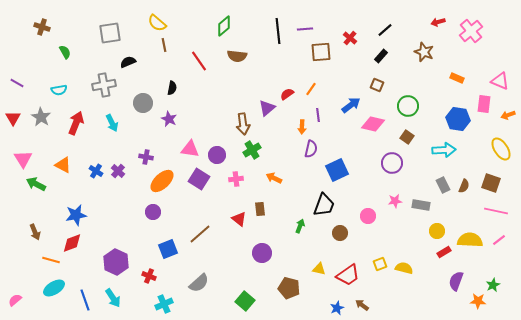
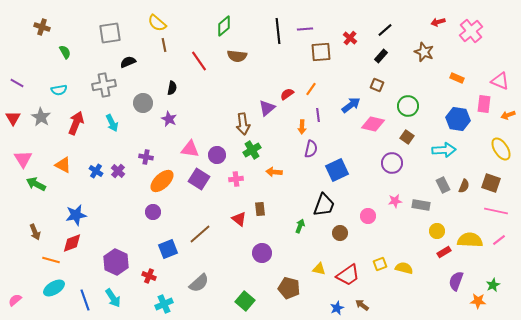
orange arrow at (274, 178): moved 6 px up; rotated 21 degrees counterclockwise
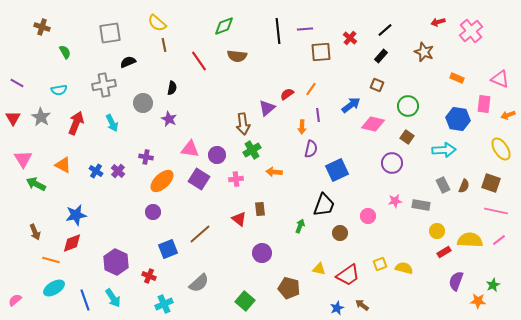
green diamond at (224, 26): rotated 20 degrees clockwise
pink triangle at (500, 81): moved 2 px up
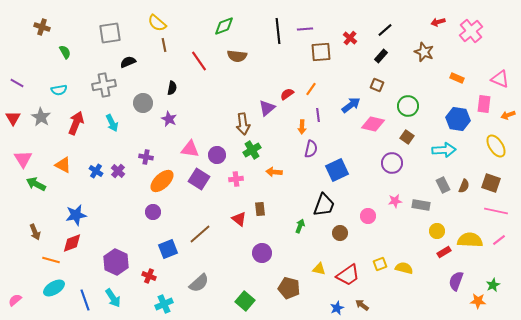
yellow ellipse at (501, 149): moved 5 px left, 3 px up
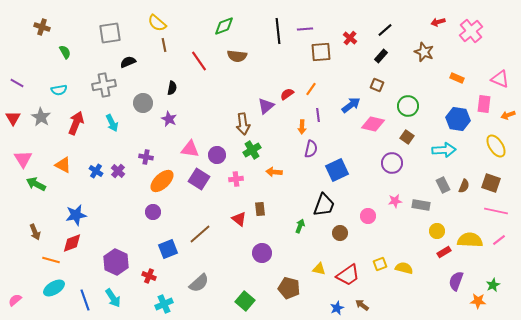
purple triangle at (267, 108): moved 1 px left, 2 px up
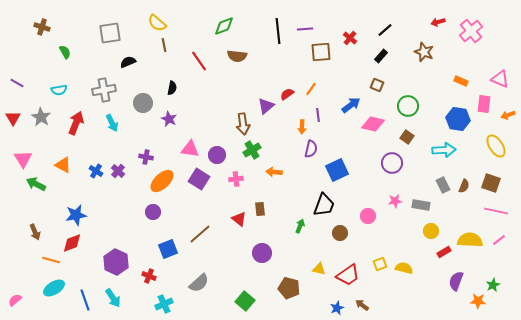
orange rectangle at (457, 78): moved 4 px right, 3 px down
gray cross at (104, 85): moved 5 px down
yellow circle at (437, 231): moved 6 px left
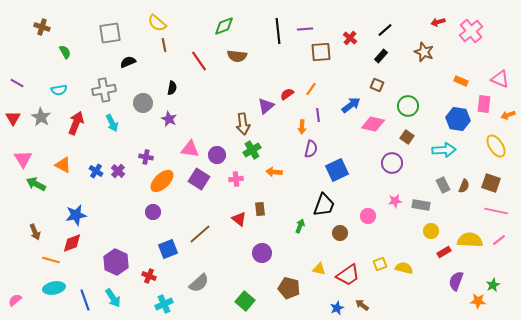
cyan ellipse at (54, 288): rotated 20 degrees clockwise
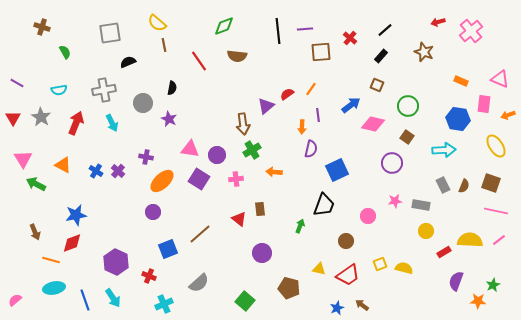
yellow circle at (431, 231): moved 5 px left
brown circle at (340, 233): moved 6 px right, 8 px down
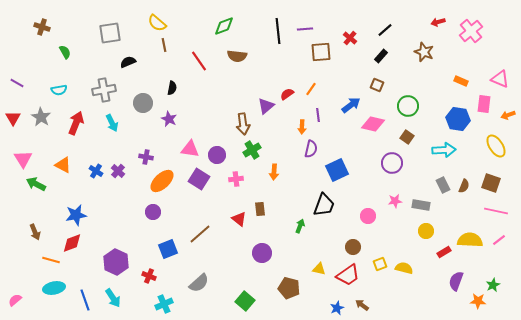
orange arrow at (274, 172): rotated 91 degrees counterclockwise
brown circle at (346, 241): moved 7 px right, 6 px down
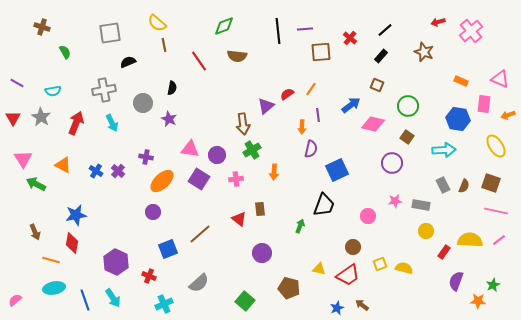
cyan semicircle at (59, 90): moved 6 px left, 1 px down
red diamond at (72, 243): rotated 60 degrees counterclockwise
red rectangle at (444, 252): rotated 24 degrees counterclockwise
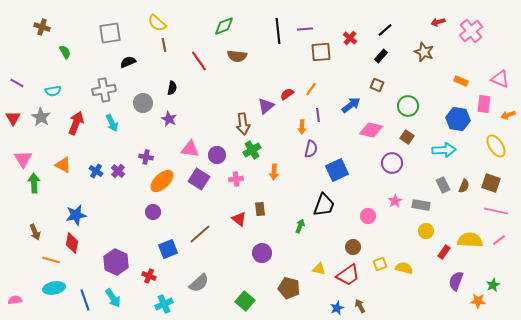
pink diamond at (373, 124): moved 2 px left, 6 px down
green arrow at (36, 184): moved 2 px left, 1 px up; rotated 60 degrees clockwise
pink star at (395, 201): rotated 24 degrees counterclockwise
pink semicircle at (15, 300): rotated 32 degrees clockwise
brown arrow at (362, 305): moved 2 px left, 1 px down; rotated 24 degrees clockwise
